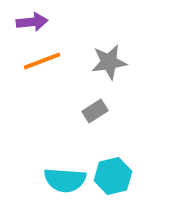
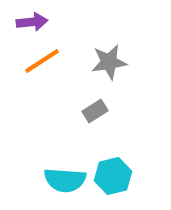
orange line: rotated 12 degrees counterclockwise
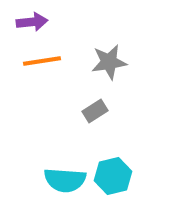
orange line: rotated 24 degrees clockwise
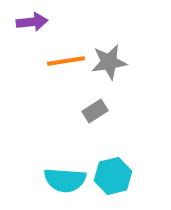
orange line: moved 24 px right
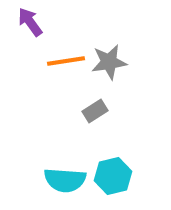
purple arrow: moved 2 px left; rotated 120 degrees counterclockwise
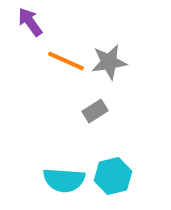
orange line: rotated 33 degrees clockwise
cyan semicircle: moved 1 px left
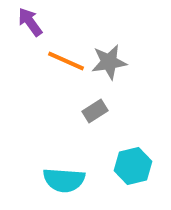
cyan hexagon: moved 20 px right, 10 px up
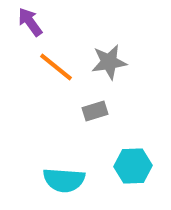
orange line: moved 10 px left, 6 px down; rotated 15 degrees clockwise
gray rectangle: rotated 15 degrees clockwise
cyan hexagon: rotated 12 degrees clockwise
